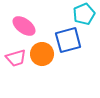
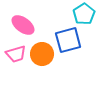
cyan pentagon: rotated 10 degrees counterclockwise
pink ellipse: moved 1 px left, 1 px up
pink trapezoid: moved 4 px up
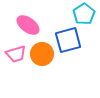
pink ellipse: moved 5 px right
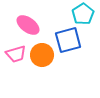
cyan pentagon: moved 1 px left
orange circle: moved 1 px down
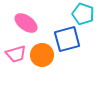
cyan pentagon: rotated 20 degrees counterclockwise
pink ellipse: moved 2 px left, 2 px up
blue square: moved 1 px left, 1 px up
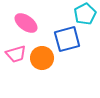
cyan pentagon: moved 2 px right; rotated 25 degrees clockwise
orange circle: moved 3 px down
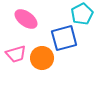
cyan pentagon: moved 3 px left
pink ellipse: moved 4 px up
blue square: moved 3 px left, 1 px up
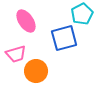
pink ellipse: moved 2 px down; rotated 20 degrees clockwise
orange circle: moved 6 px left, 13 px down
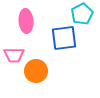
pink ellipse: rotated 30 degrees clockwise
blue square: rotated 8 degrees clockwise
pink trapezoid: moved 2 px left, 1 px down; rotated 15 degrees clockwise
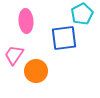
pink trapezoid: rotated 125 degrees clockwise
